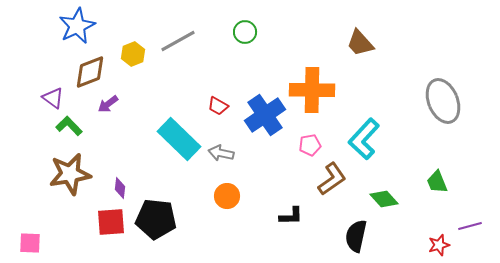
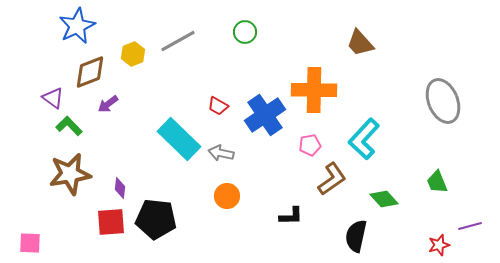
orange cross: moved 2 px right
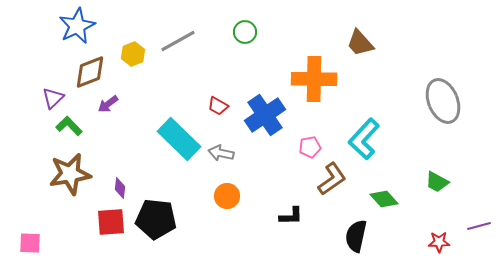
orange cross: moved 11 px up
purple triangle: rotated 40 degrees clockwise
pink pentagon: moved 2 px down
green trapezoid: rotated 40 degrees counterclockwise
purple line: moved 9 px right
red star: moved 3 px up; rotated 15 degrees clockwise
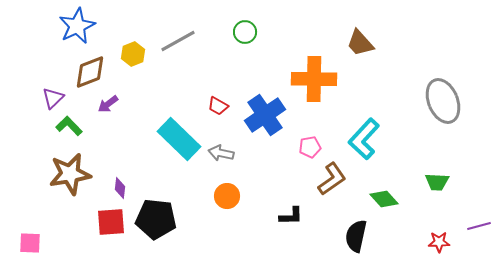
green trapezoid: rotated 25 degrees counterclockwise
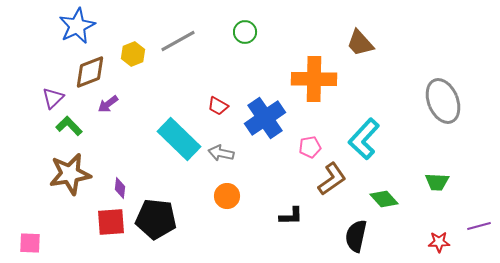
blue cross: moved 3 px down
